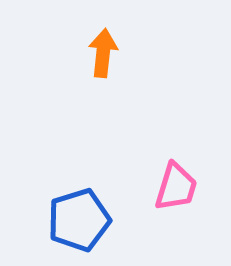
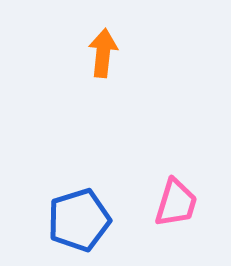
pink trapezoid: moved 16 px down
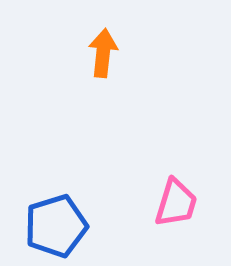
blue pentagon: moved 23 px left, 6 px down
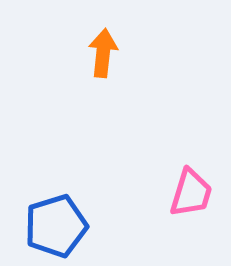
pink trapezoid: moved 15 px right, 10 px up
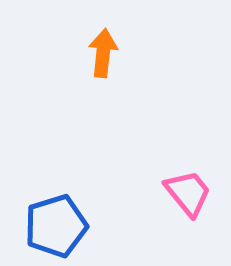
pink trapezoid: moved 3 px left; rotated 56 degrees counterclockwise
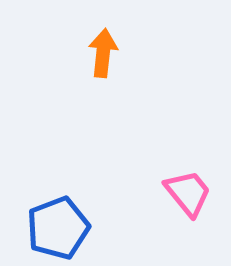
blue pentagon: moved 2 px right, 2 px down; rotated 4 degrees counterclockwise
